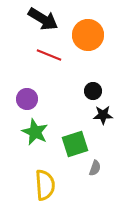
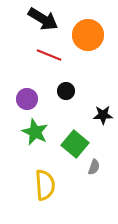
black circle: moved 27 px left
green square: rotated 32 degrees counterclockwise
gray semicircle: moved 1 px left, 1 px up
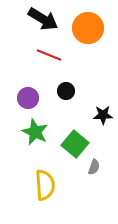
orange circle: moved 7 px up
purple circle: moved 1 px right, 1 px up
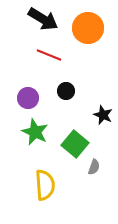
black star: rotated 24 degrees clockwise
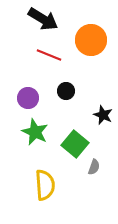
orange circle: moved 3 px right, 12 px down
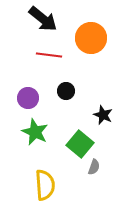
black arrow: rotated 8 degrees clockwise
orange circle: moved 2 px up
red line: rotated 15 degrees counterclockwise
green square: moved 5 px right
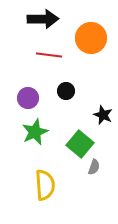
black arrow: rotated 40 degrees counterclockwise
green star: rotated 24 degrees clockwise
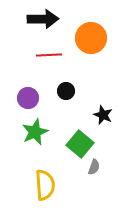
red line: rotated 10 degrees counterclockwise
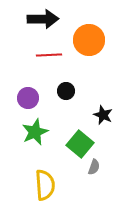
orange circle: moved 2 px left, 2 px down
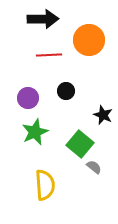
gray semicircle: rotated 70 degrees counterclockwise
